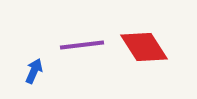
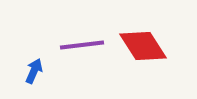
red diamond: moved 1 px left, 1 px up
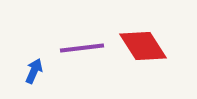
purple line: moved 3 px down
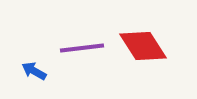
blue arrow: rotated 85 degrees counterclockwise
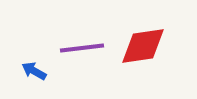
red diamond: rotated 66 degrees counterclockwise
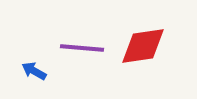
purple line: rotated 12 degrees clockwise
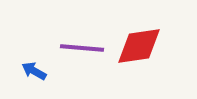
red diamond: moved 4 px left
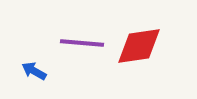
purple line: moved 5 px up
